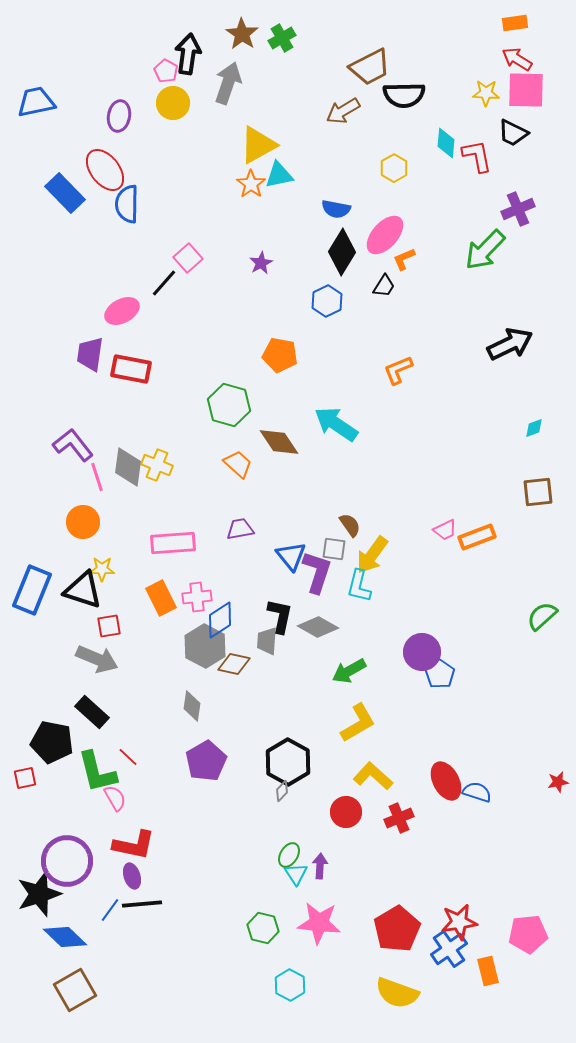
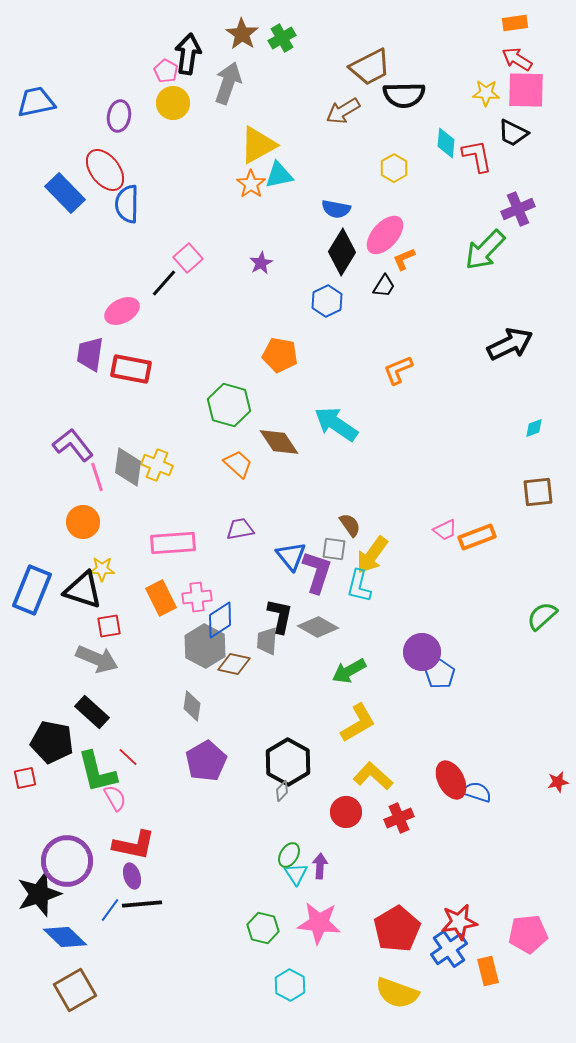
red ellipse at (446, 781): moved 5 px right, 1 px up
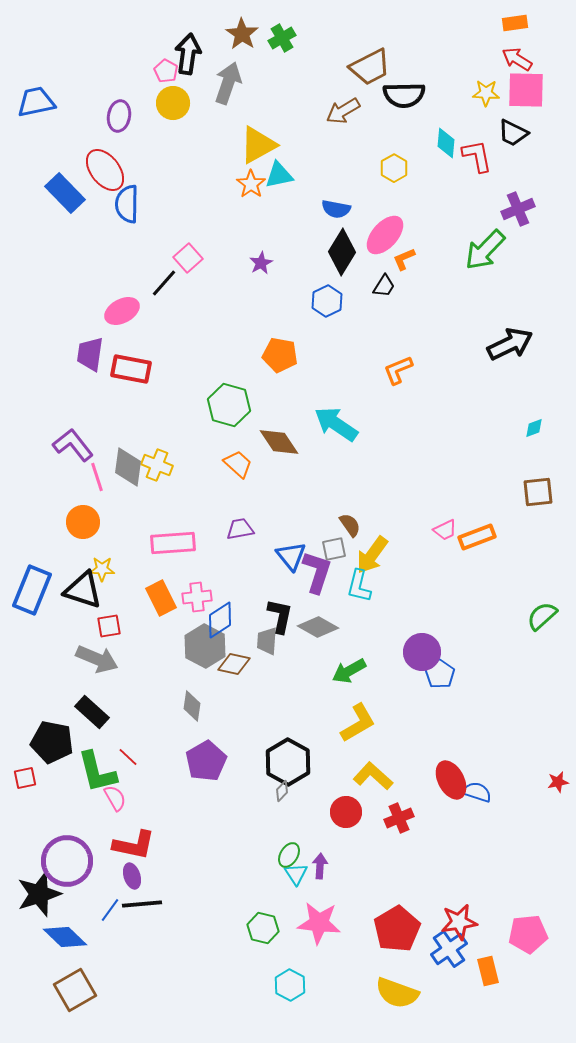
gray square at (334, 549): rotated 20 degrees counterclockwise
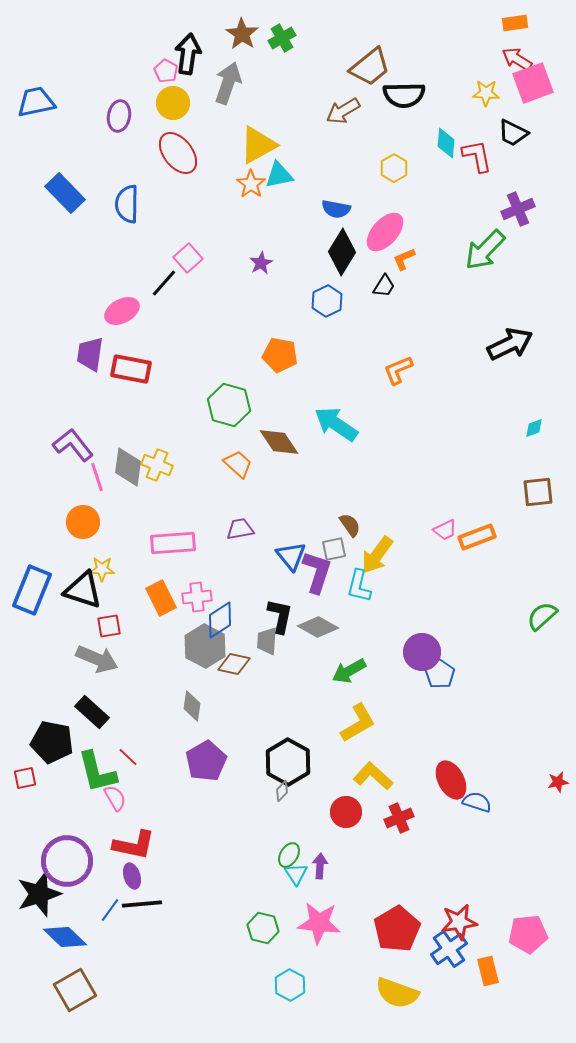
brown trapezoid at (370, 67): rotated 12 degrees counterclockwise
pink square at (526, 90): moved 7 px right, 7 px up; rotated 21 degrees counterclockwise
red ellipse at (105, 170): moved 73 px right, 17 px up
pink ellipse at (385, 235): moved 3 px up
yellow arrow at (372, 555): moved 5 px right
blue semicircle at (477, 792): moved 10 px down
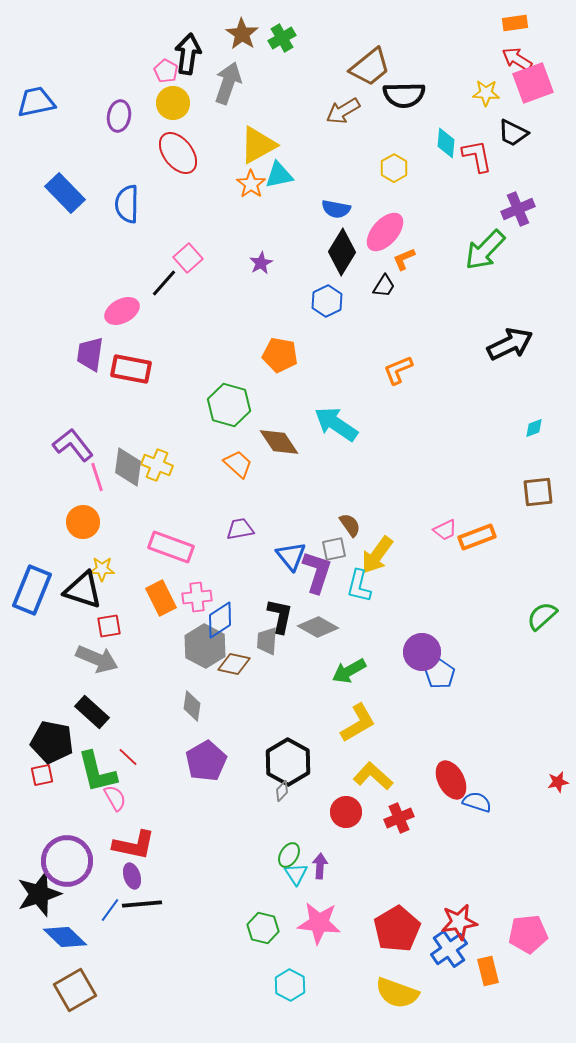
pink rectangle at (173, 543): moved 2 px left, 4 px down; rotated 24 degrees clockwise
red square at (25, 778): moved 17 px right, 3 px up
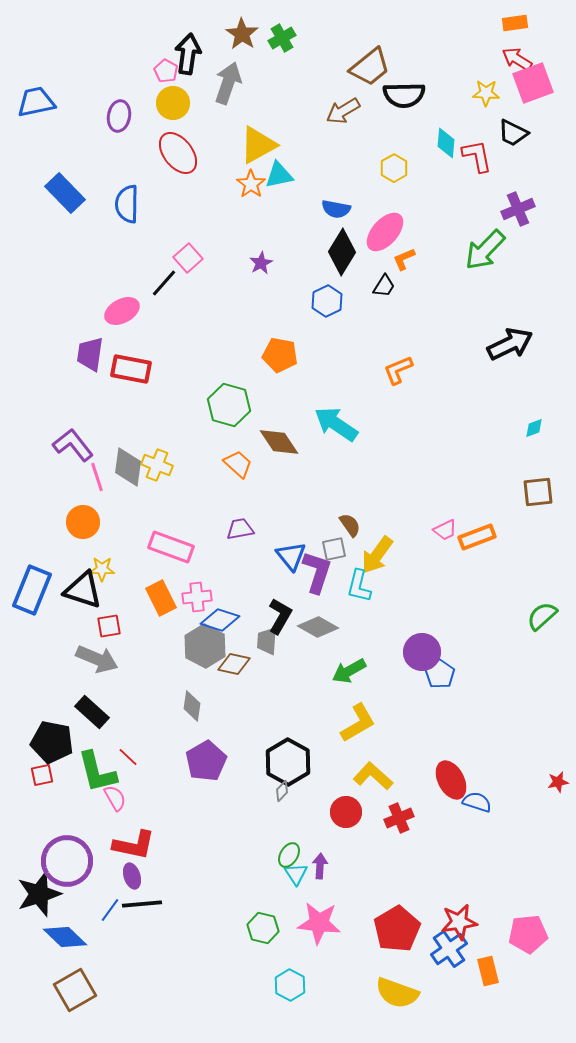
black L-shape at (280, 616): rotated 18 degrees clockwise
blue diamond at (220, 620): rotated 51 degrees clockwise
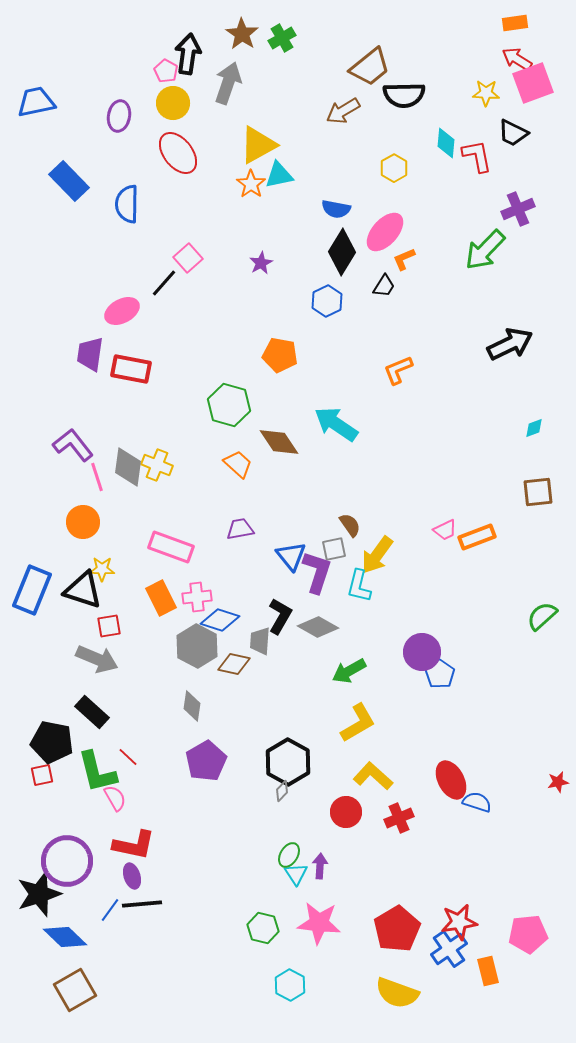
blue rectangle at (65, 193): moved 4 px right, 12 px up
gray trapezoid at (267, 641): moved 7 px left
gray hexagon at (205, 646): moved 8 px left
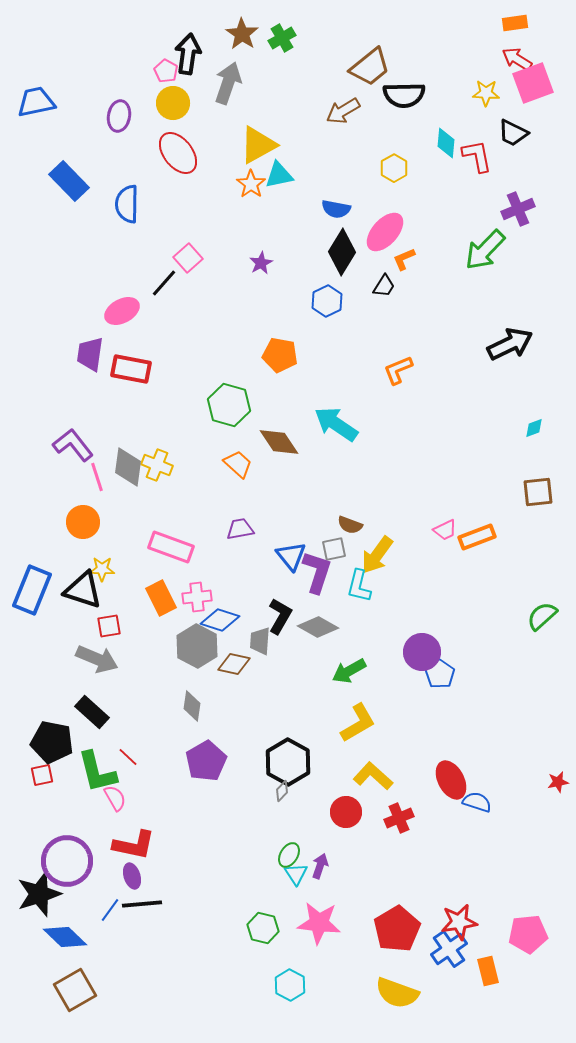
brown semicircle at (350, 525): rotated 145 degrees clockwise
purple arrow at (320, 866): rotated 15 degrees clockwise
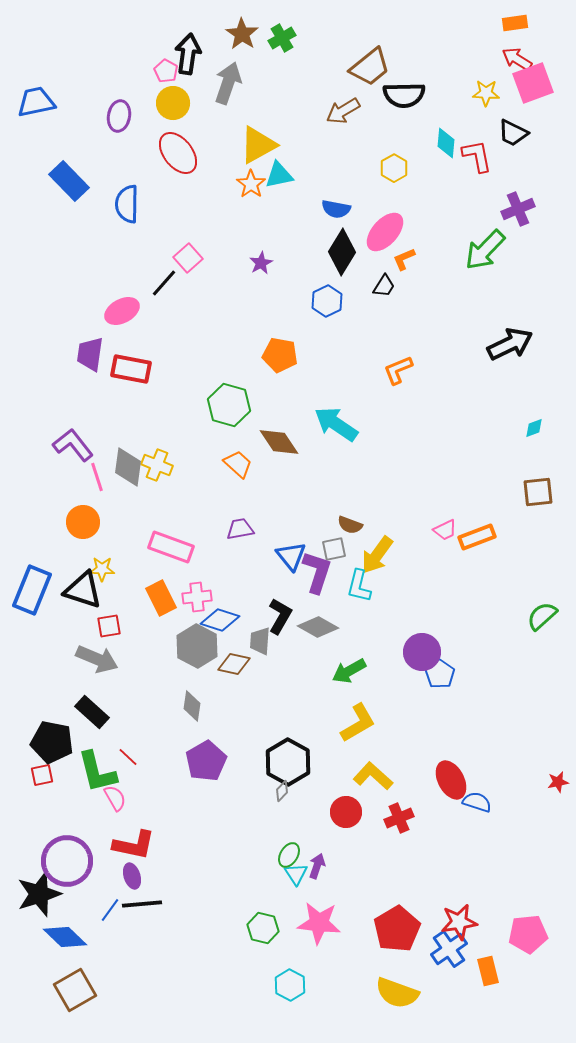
purple arrow at (320, 866): moved 3 px left
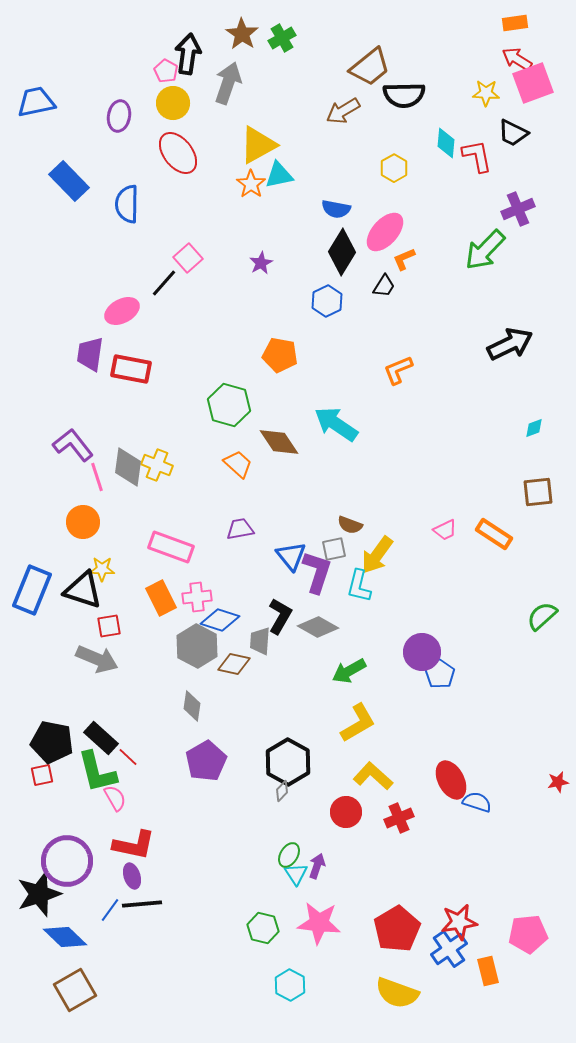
orange rectangle at (477, 537): moved 17 px right, 3 px up; rotated 54 degrees clockwise
black rectangle at (92, 712): moved 9 px right, 26 px down
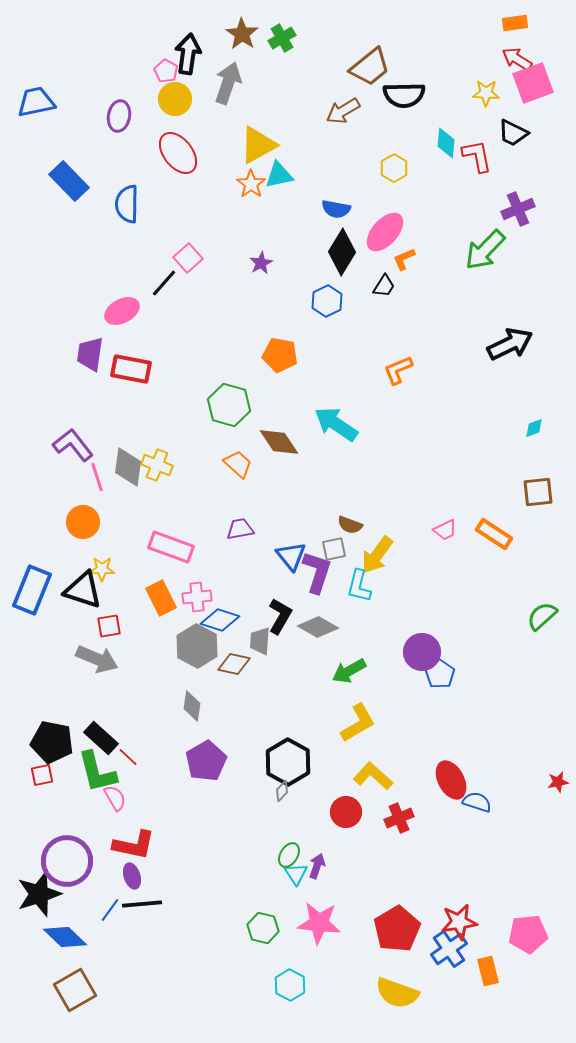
yellow circle at (173, 103): moved 2 px right, 4 px up
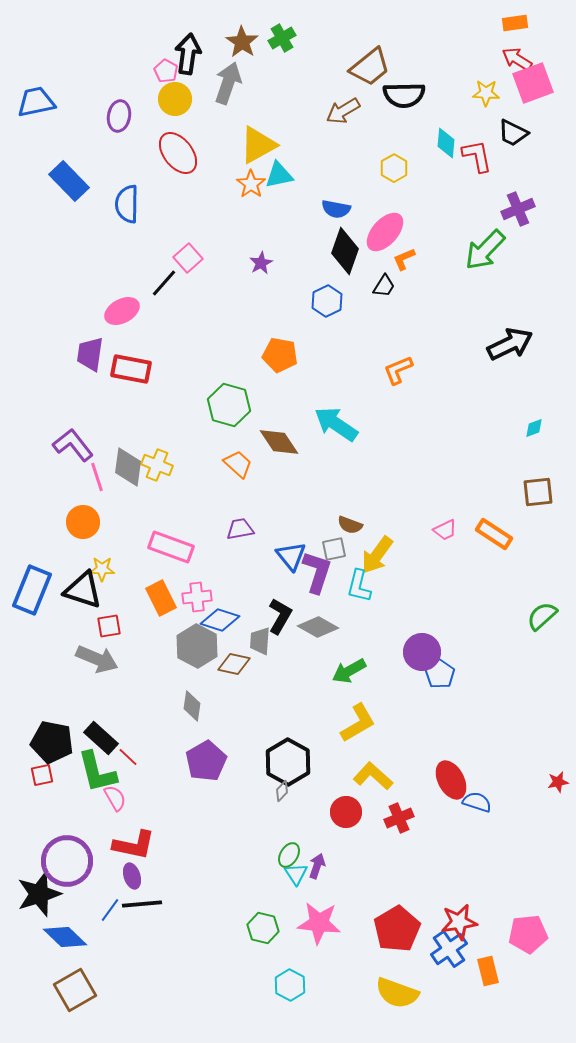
brown star at (242, 34): moved 8 px down
black diamond at (342, 252): moved 3 px right, 1 px up; rotated 12 degrees counterclockwise
